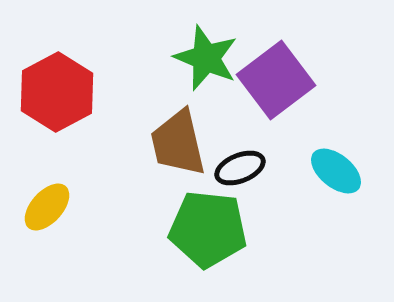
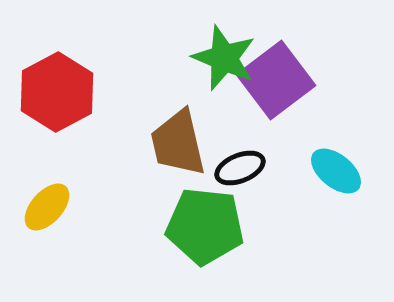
green star: moved 18 px right
green pentagon: moved 3 px left, 3 px up
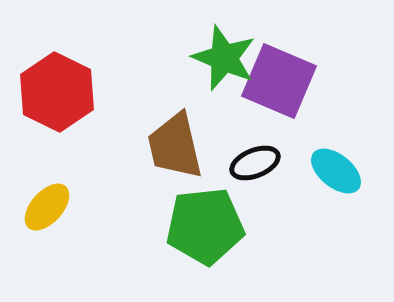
purple square: moved 3 px right, 1 px down; rotated 30 degrees counterclockwise
red hexagon: rotated 6 degrees counterclockwise
brown trapezoid: moved 3 px left, 3 px down
black ellipse: moved 15 px right, 5 px up
green pentagon: rotated 12 degrees counterclockwise
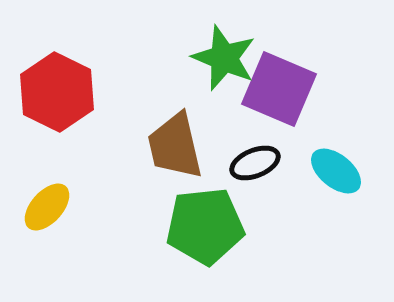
purple square: moved 8 px down
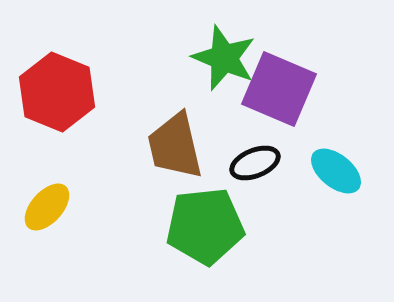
red hexagon: rotated 4 degrees counterclockwise
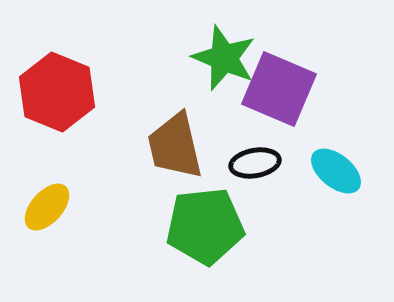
black ellipse: rotated 12 degrees clockwise
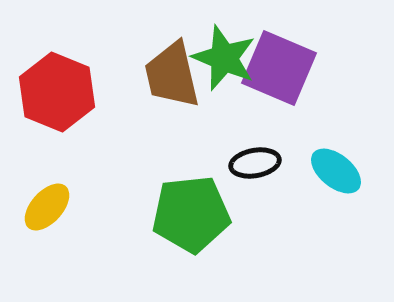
purple square: moved 21 px up
brown trapezoid: moved 3 px left, 71 px up
green pentagon: moved 14 px left, 12 px up
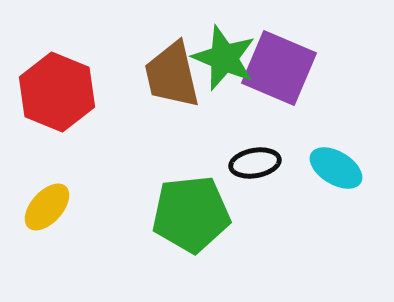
cyan ellipse: moved 3 px up; rotated 8 degrees counterclockwise
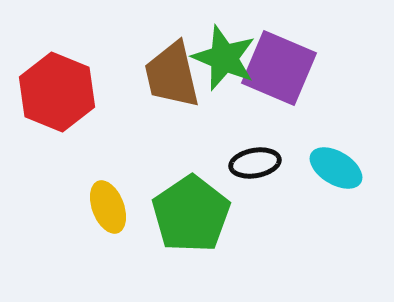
yellow ellipse: moved 61 px right; rotated 63 degrees counterclockwise
green pentagon: rotated 28 degrees counterclockwise
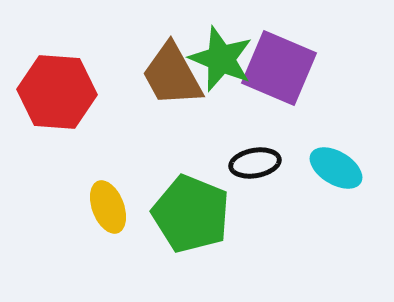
green star: moved 3 px left, 1 px down
brown trapezoid: rotated 16 degrees counterclockwise
red hexagon: rotated 18 degrees counterclockwise
green pentagon: rotated 16 degrees counterclockwise
